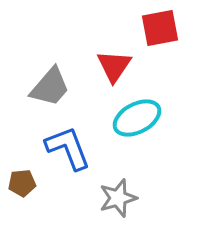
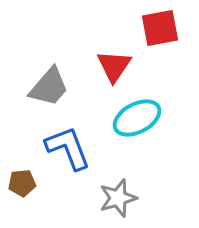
gray trapezoid: moved 1 px left
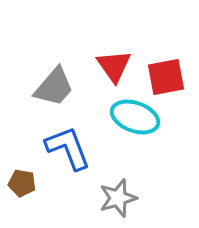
red square: moved 6 px right, 49 px down
red triangle: rotated 9 degrees counterclockwise
gray trapezoid: moved 5 px right
cyan ellipse: moved 2 px left, 1 px up; rotated 48 degrees clockwise
brown pentagon: rotated 16 degrees clockwise
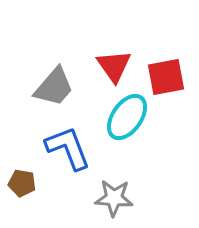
cyan ellipse: moved 8 px left; rotated 75 degrees counterclockwise
gray star: moved 4 px left; rotated 21 degrees clockwise
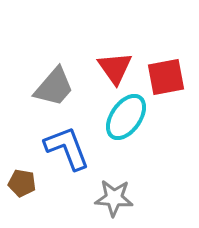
red triangle: moved 1 px right, 2 px down
cyan ellipse: moved 1 px left
blue L-shape: moved 1 px left
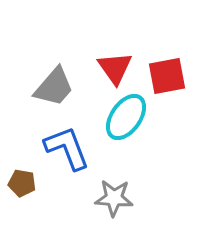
red square: moved 1 px right, 1 px up
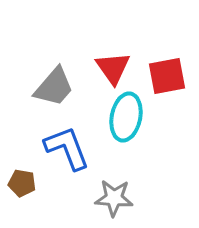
red triangle: moved 2 px left
cyan ellipse: rotated 24 degrees counterclockwise
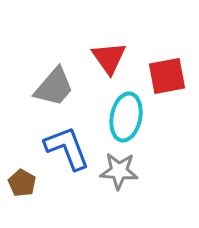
red triangle: moved 4 px left, 10 px up
brown pentagon: rotated 20 degrees clockwise
gray star: moved 5 px right, 27 px up
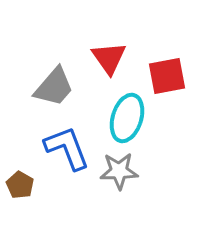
cyan ellipse: moved 1 px right, 1 px down; rotated 6 degrees clockwise
gray star: rotated 6 degrees counterclockwise
brown pentagon: moved 2 px left, 2 px down
